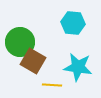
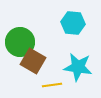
yellow line: rotated 12 degrees counterclockwise
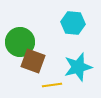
brown square: rotated 10 degrees counterclockwise
cyan star: rotated 24 degrees counterclockwise
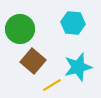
green circle: moved 13 px up
brown square: rotated 20 degrees clockwise
yellow line: rotated 24 degrees counterclockwise
